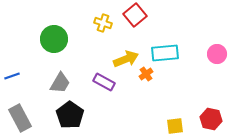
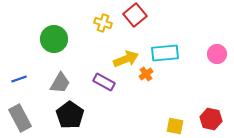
blue line: moved 7 px right, 3 px down
yellow square: rotated 18 degrees clockwise
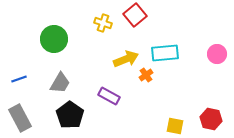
orange cross: moved 1 px down
purple rectangle: moved 5 px right, 14 px down
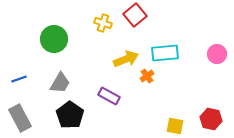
orange cross: moved 1 px right, 1 px down
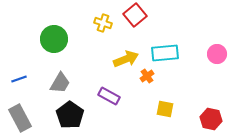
yellow square: moved 10 px left, 17 px up
